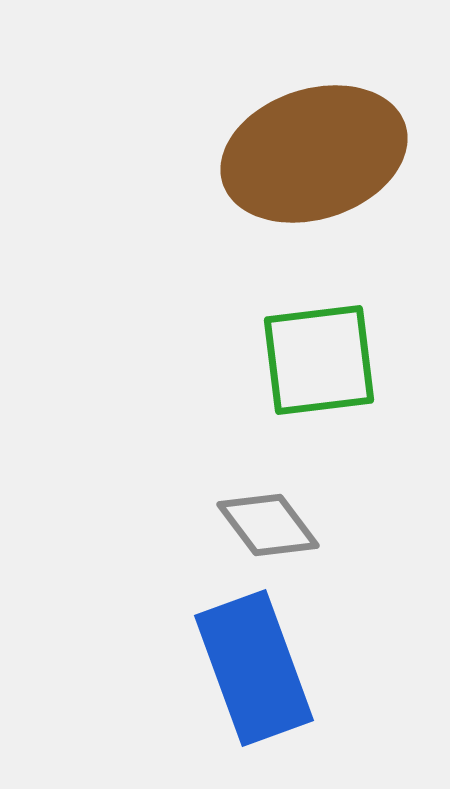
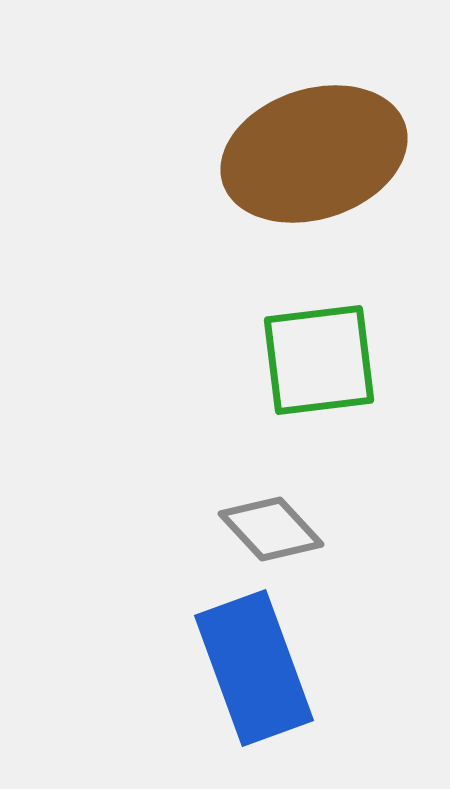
gray diamond: moved 3 px right, 4 px down; rotated 6 degrees counterclockwise
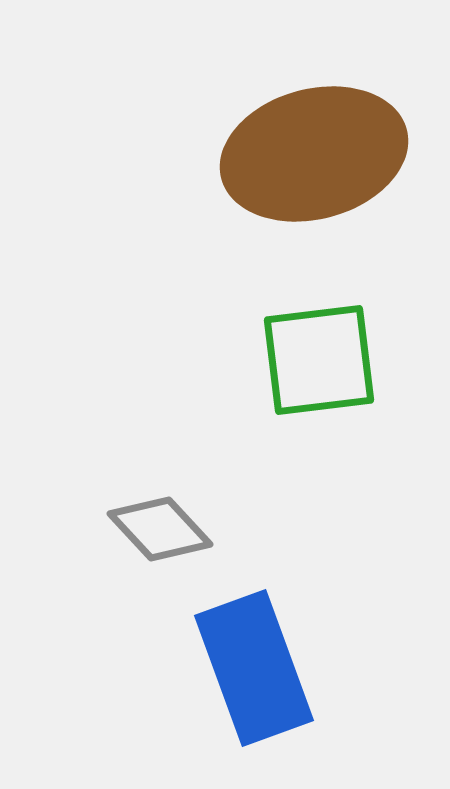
brown ellipse: rotated 3 degrees clockwise
gray diamond: moved 111 px left
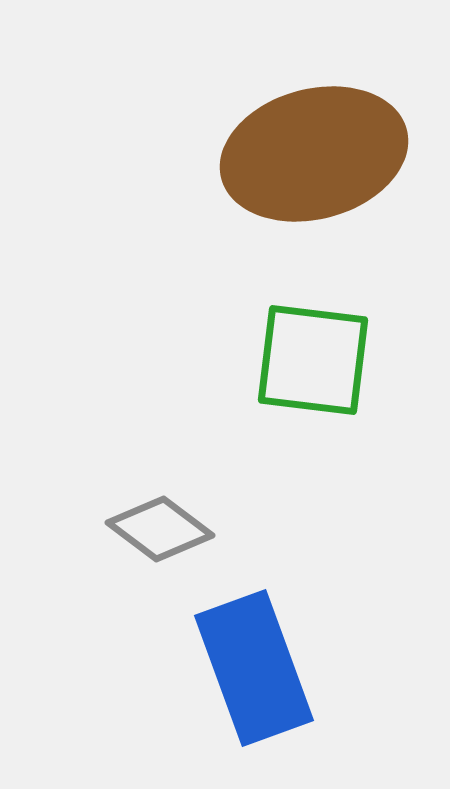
green square: moved 6 px left; rotated 14 degrees clockwise
gray diamond: rotated 10 degrees counterclockwise
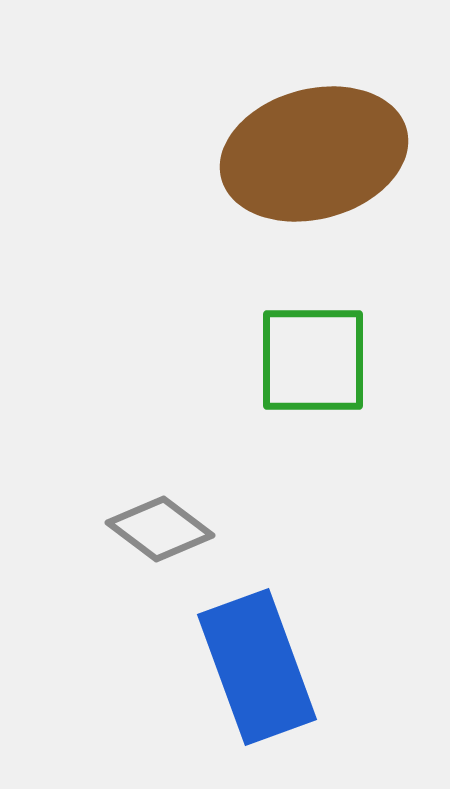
green square: rotated 7 degrees counterclockwise
blue rectangle: moved 3 px right, 1 px up
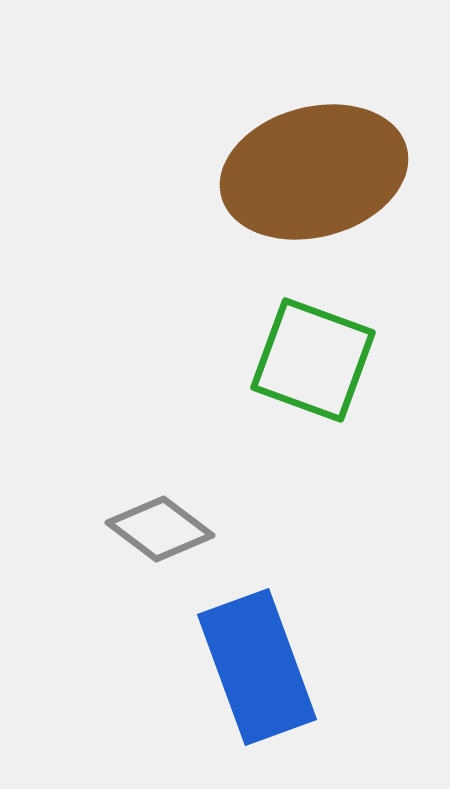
brown ellipse: moved 18 px down
green square: rotated 20 degrees clockwise
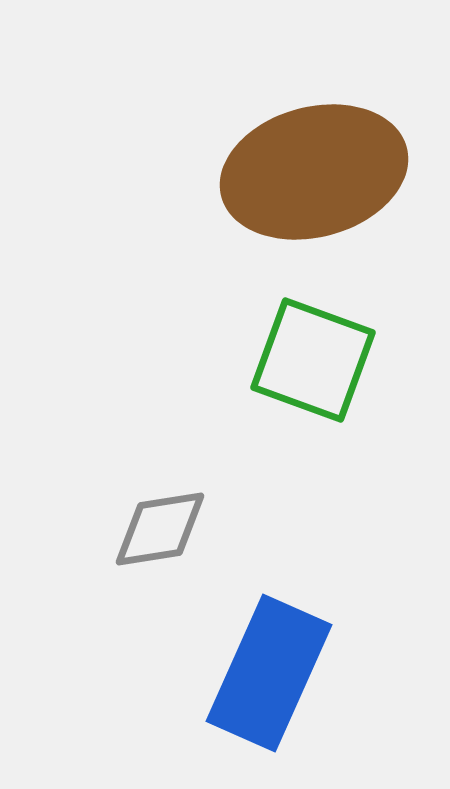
gray diamond: rotated 46 degrees counterclockwise
blue rectangle: moved 12 px right, 6 px down; rotated 44 degrees clockwise
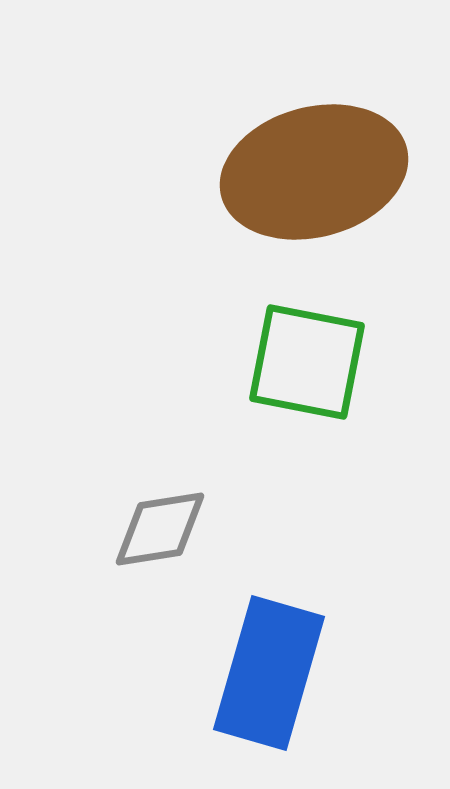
green square: moved 6 px left, 2 px down; rotated 9 degrees counterclockwise
blue rectangle: rotated 8 degrees counterclockwise
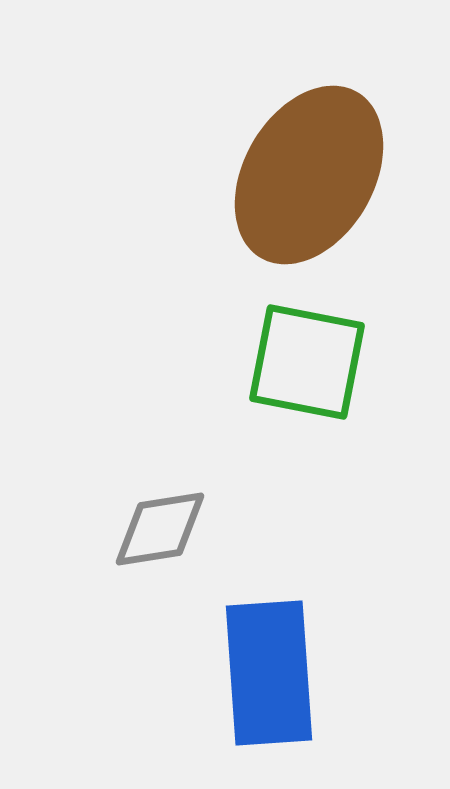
brown ellipse: moved 5 px left, 3 px down; rotated 45 degrees counterclockwise
blue rectangle: rotated 20 degrees counterclockwise
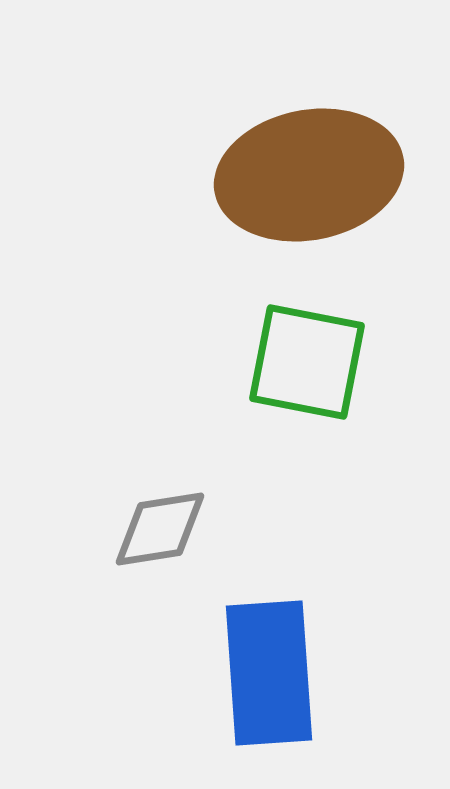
brown ellipse: rotated 49 degrees clockwise
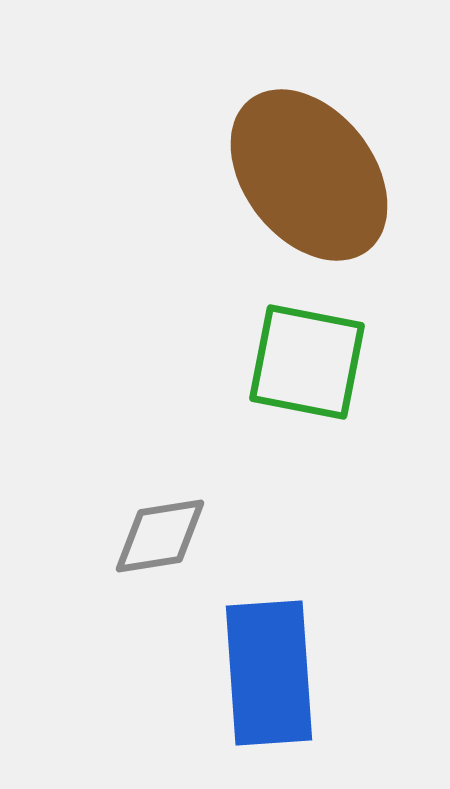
brown ellipse: rotated 63 degrees clockwise
gray diamond: moved 7 px down
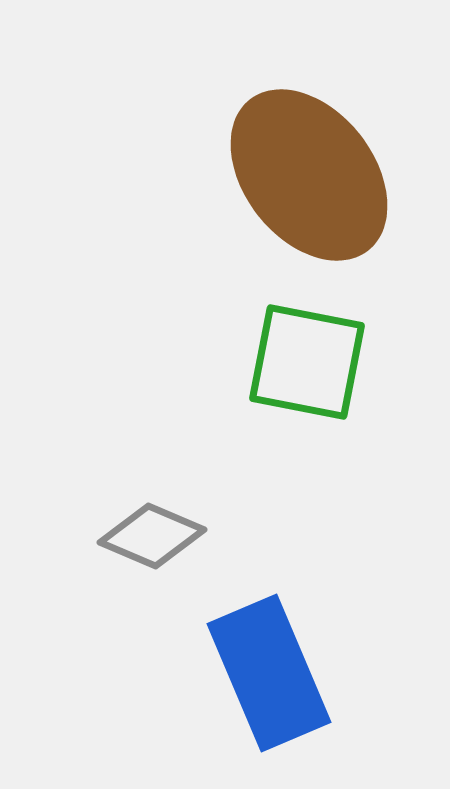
gray diamond: moved 8 px left; rotated 32 degrees clockwise
blue rectangle: rotated 19 degrees counterclockwise
